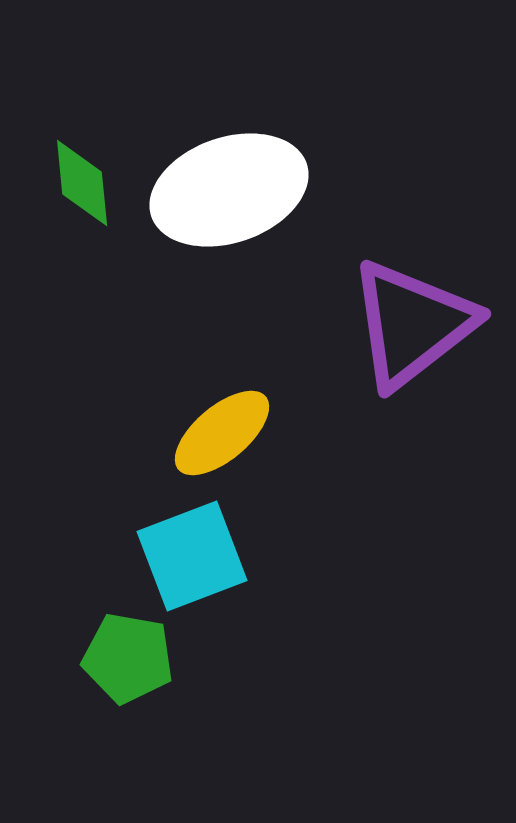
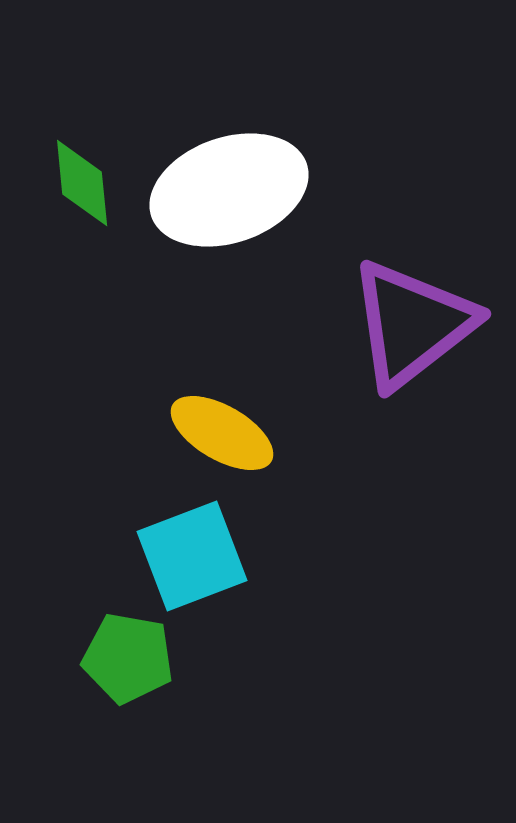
yellow ellipse: rotated 70 degrees clockwise
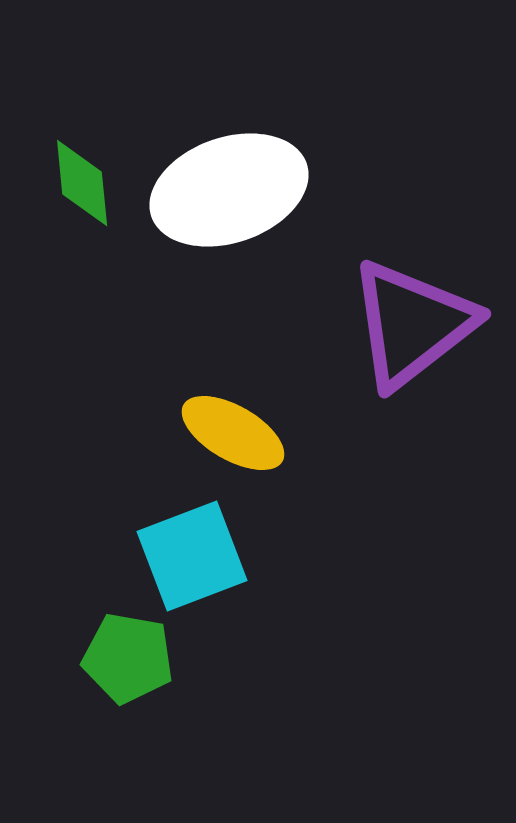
yellow ellipse: moved 11 px right
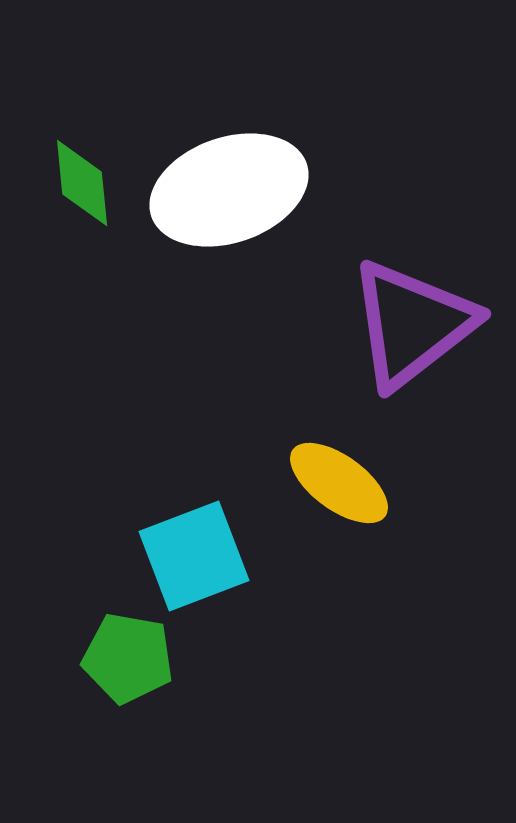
yellow ellipse: moved 106 px right, 50 px down; rotated 6 degrees clockwise
cyan square: moved 2 px right
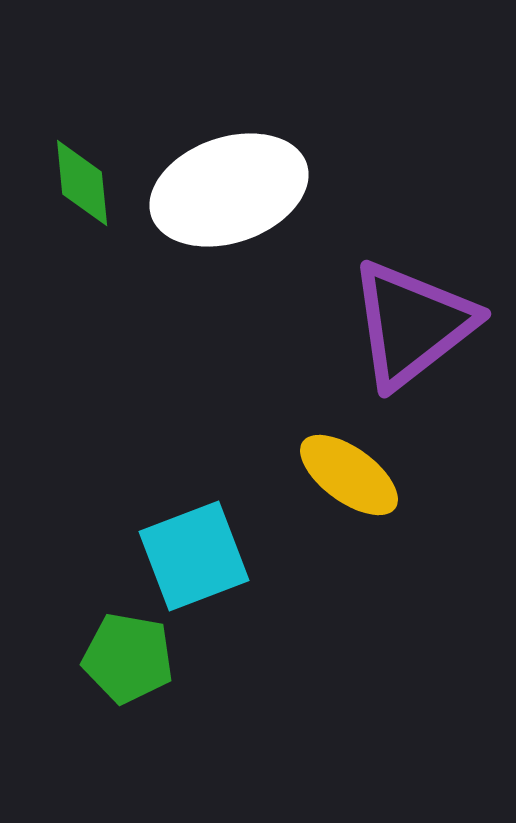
yellow ellipse: moved 10 px right, 8 px up
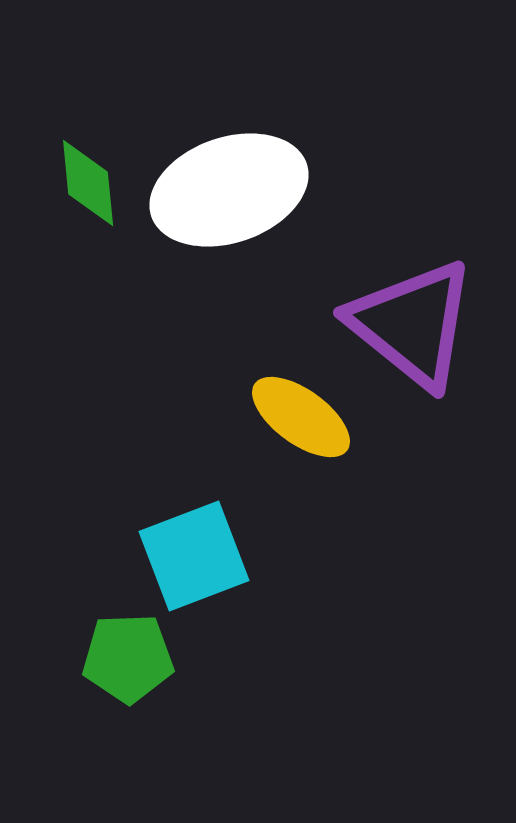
green diamond: moved 6 px right
purple triangle: rotated 43 degrees counterclockwise
yellow ellipse: moved 48 px left, 58 px up
green pentagon: rotated 12 degrees counterclockwise
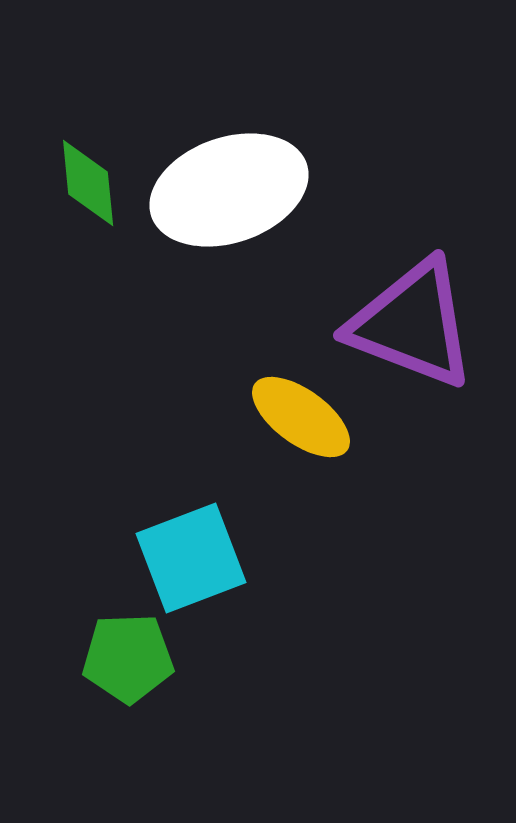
purple triangle: rotated 18 degrees counterclockwise
cyan square: moved 3 px left, 2 px down
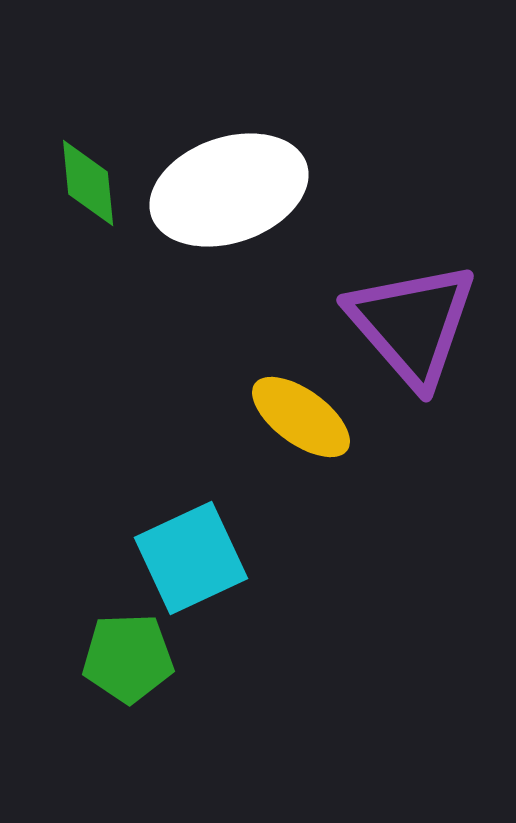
purple triangle: rotated 28 degrees clockwise
cyan square: rotated 4 degrees counterclockwise
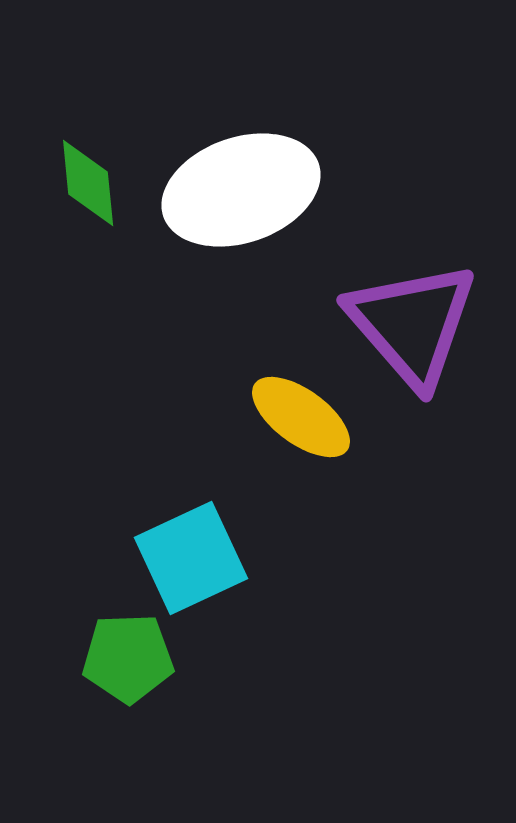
white ellipse: moved 12 px right
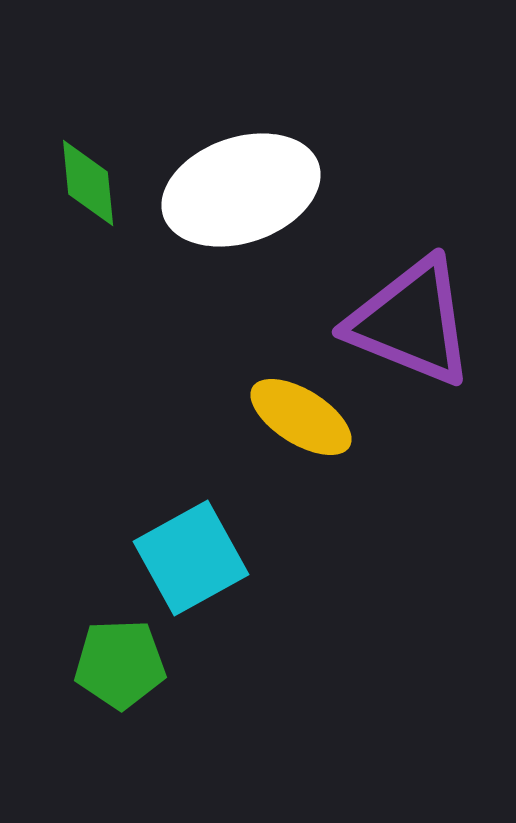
purple triangle: moved 1 px left, 2 px up; rotated 27 degrees counterclockwise
yellow ellipse: rotated 4 degrees counterclockwise
cyan square: rotated 4 degrees counterclockwise
green pentagon: moved 8 px left, 6 px down
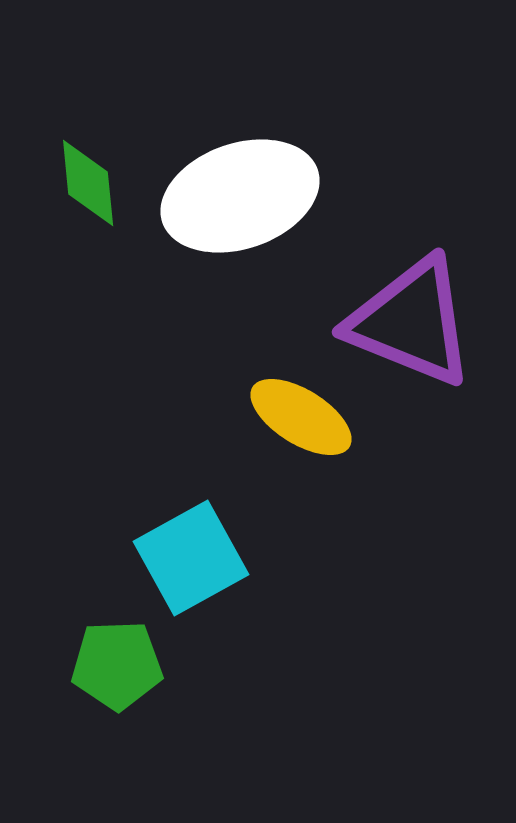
white ellipse: moved 1 px left, 6 px down
green pentagon: moved 3 px left, 1 px down
